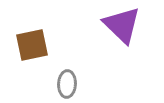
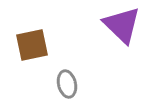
gray ellipse: rotated 16 degrees counterclockwise
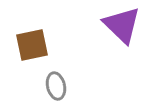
gray ellipse: moved 11 px left, 2 px down
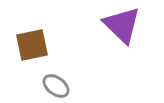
gray ellipse: rotated 40 degrees counterclockwise
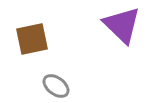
brown square: moved 6 px up
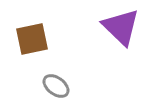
purple triangle: moved 1 px left, 2 px down
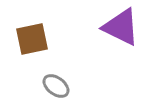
purple triangle: rotated 18 degrees counterclockwise
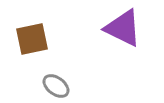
purple triangle: moved 2 px right, 1 px down
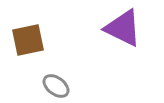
brown square: moved 4 px left, 1 px down
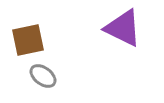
gray ellipse: moved 13 px left, 10 px up
